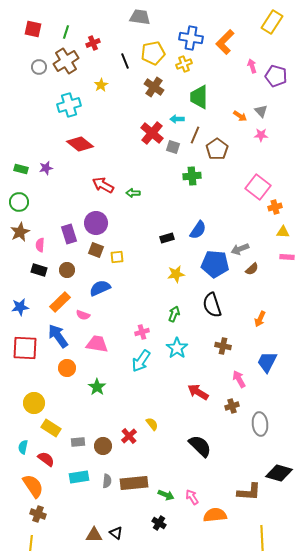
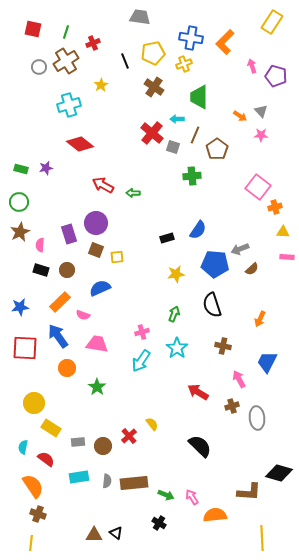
black rectangle at (39, 270): moved 2 px right
gray ellipse at (260, 424): moved 3 px left, 6 px up
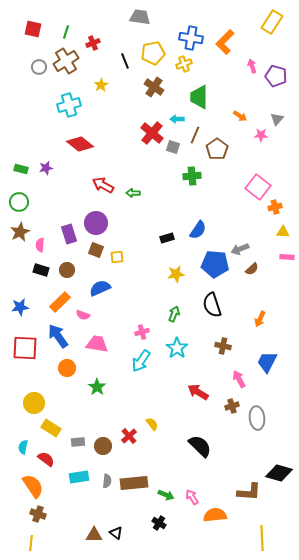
gray triangle at (261, 111): moved 16 px right, 8 px down; rotated 24 degrees clockwise
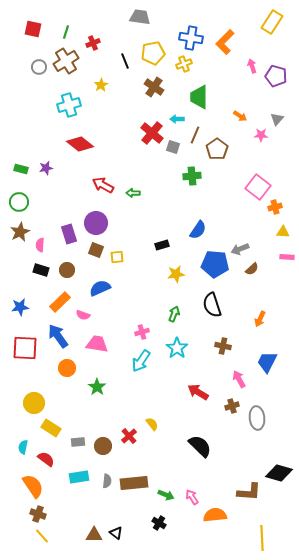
black rectangle at (167, 238): moved 5 px left, 7 px down
yellow line at (31, 543): moved 11 px right, 7 px up; rotated 49 degrees counterclockwise
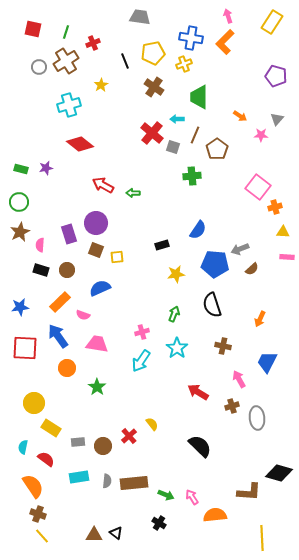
pink arrow at (252, 66): moved 24 px left, 50 px up
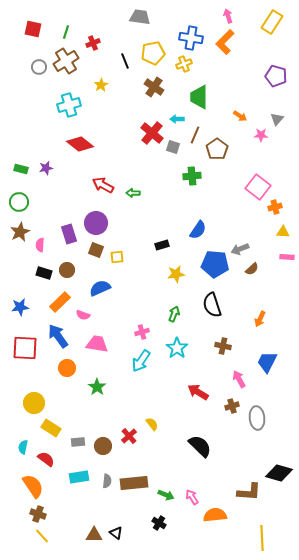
black rectangle at (41, 270): moved 3 px right, 3 px down
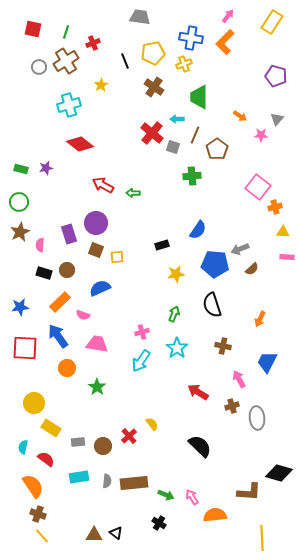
pink arrow at (228, 16): rotated 56 degrees clockwise
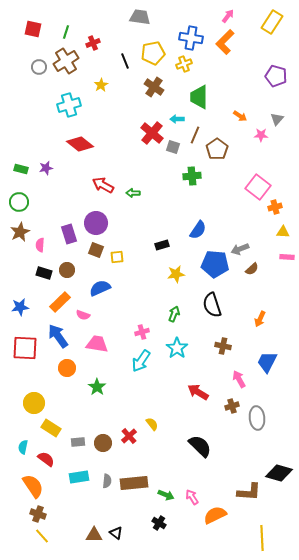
brown circle at (103, 446): moved 3 px up
orange semicircle at (215, 515): rotated 20 degrees counterclockwise
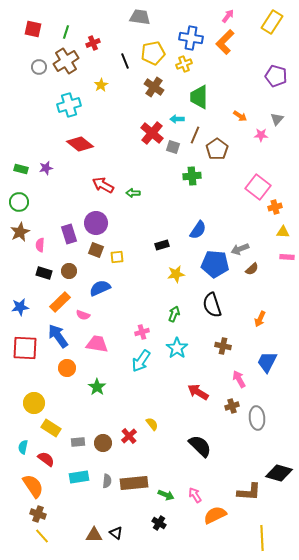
brown circle at (67, 270): moved 2 px right, 1 px down
pink arrow at (192, 497): moved 3 px right, 2 px up
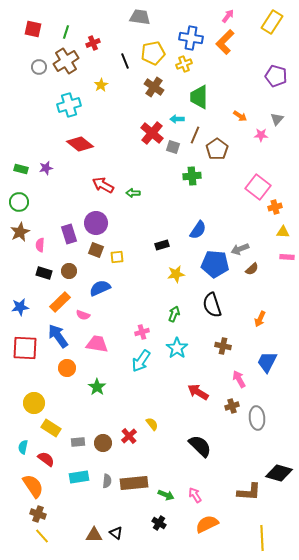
orange semicircle at (215, 515): moved 8 px left, 9 px down
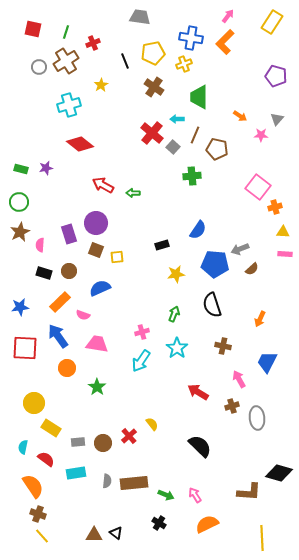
gray square at (173, 147): rotated 24 degrees clockwise
brown pentagon at (217, 149): rotated 25 degrees counterclockwise
pink rectangle at (287, 257): moved 2 px left, 3 px up
cyan rectangle at (79, 477): moved 3 px left, 4 px up
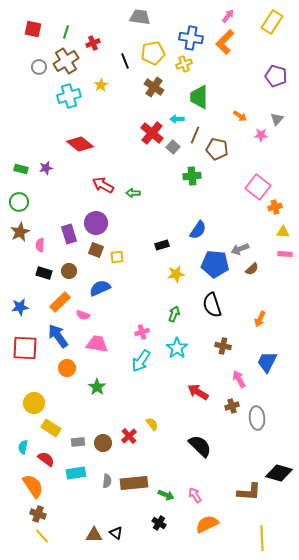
cyan cross at (69, 105): moved 9 px up
